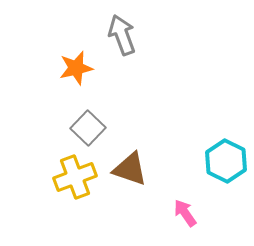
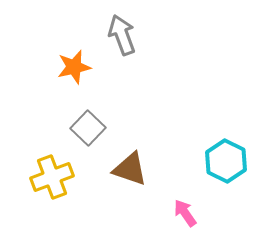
orange star: moved 2 px left, 1 px up
yellow cross: moved 23 px left
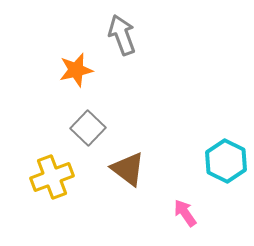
orange star: moved 2 px right, 3 px down
brown triangle: moved 2 px left; rotated 18 degrees clockwise
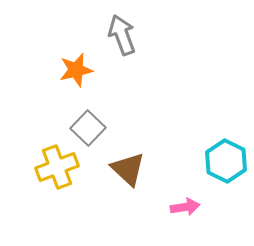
brown triangle: rotated 6 degrees clockwise
yellow cross: moved 5 px right, 10 px up
pink arrow: moved 6 px up; rotated 116 degrees clockwise
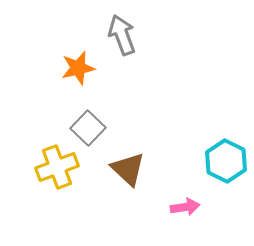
orange star: moved 2 px right, 2 px up
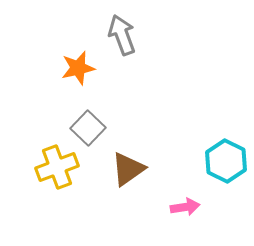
brown triangle: rotated 42 degrees clockwise
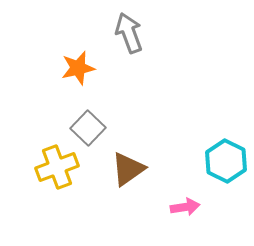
gray arrow: moved 7 px right, 2 px up
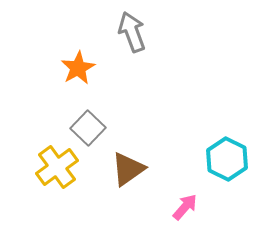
gray arrow: moved 3 px right, 1 px up
orange star: rotated 16 degrees counterclockwise
cyan hexagon: moved 1 px right, 2 px up
yellow cross: rotated 15 degrees counterclockwise
pink arrow: rotated 40 degrees counterclockwise
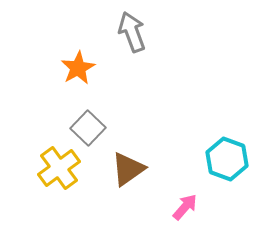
cyan hexagon: rotated 6 degrees counterclockwise
yellow cross: moved 2 px right, 1 px down
